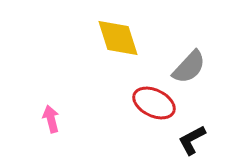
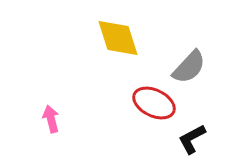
black L-shape: moved 1 px up
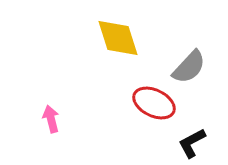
black L-shape: moved 4 px down
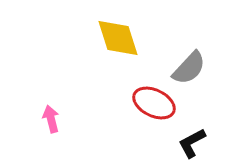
gray semicircle: moved 1 px down
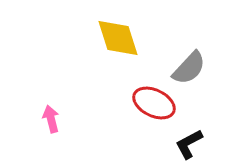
black L-shape: moved 3 px left, 1 px down
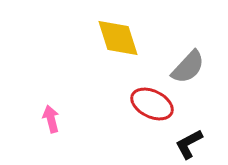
gray semicircle: moved 1 px left, 1 px up
red ellipse: moved 2 px left, 1 px down
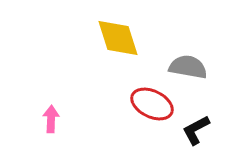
gray semicircle: rotated 123 degrees counterclockwise
pink arrow: rotated 16 degrees clockwise
black L-shape: moved 7 px right, 14 px up
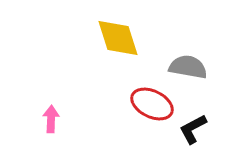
black L-shape: moved 3 px left, 1 px up
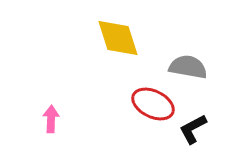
red ellipse: moved 1 px right
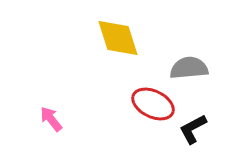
gray semicircle: moved 1 px right, 1 px down; rotated 15 degrees counterclockwise
pink arrow: rotated 40 degrees counterclockwise
